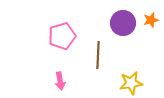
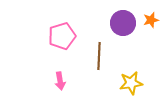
brown line: moved 1 px right, 1 px down
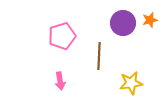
orange star: moved 1 px left
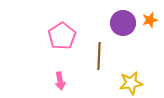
pink pentagon: rotated 16 degrees counterclockwise
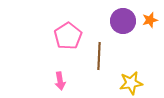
purple circle: moved 2 px up
pink pentagon: moved 6 px right
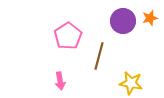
orange star: moved 2 px up
brown line: rotated 12 degrees clockwise
yellow star: rotated 20 degrees clockwise
